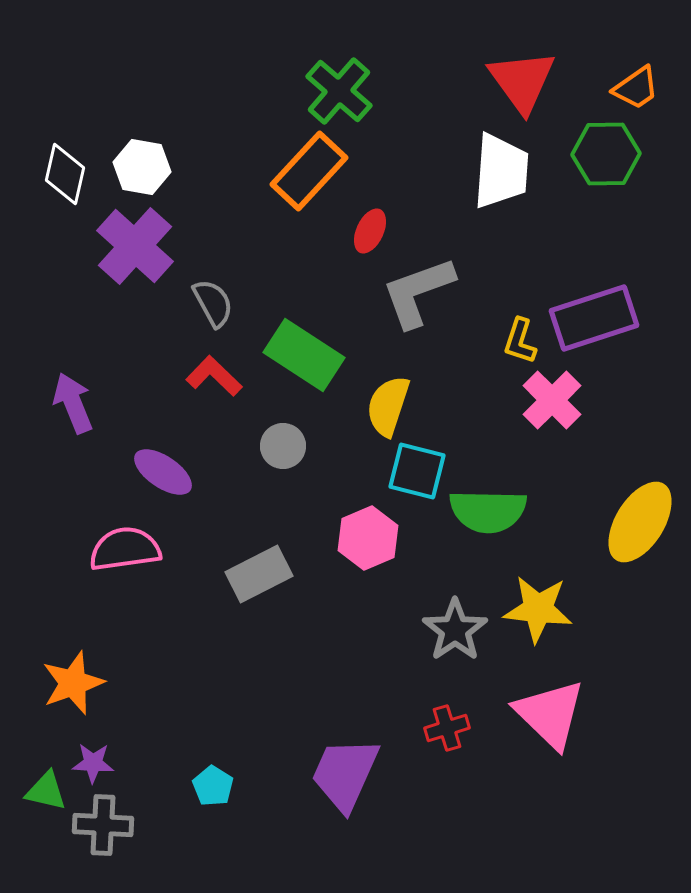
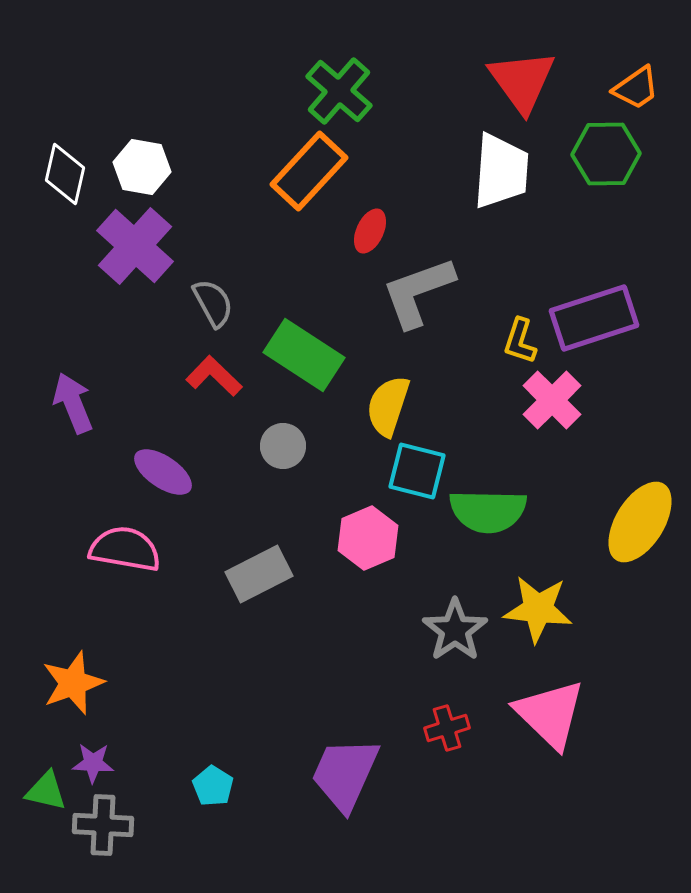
pink semicircle: rotated 18 degrees clockwise
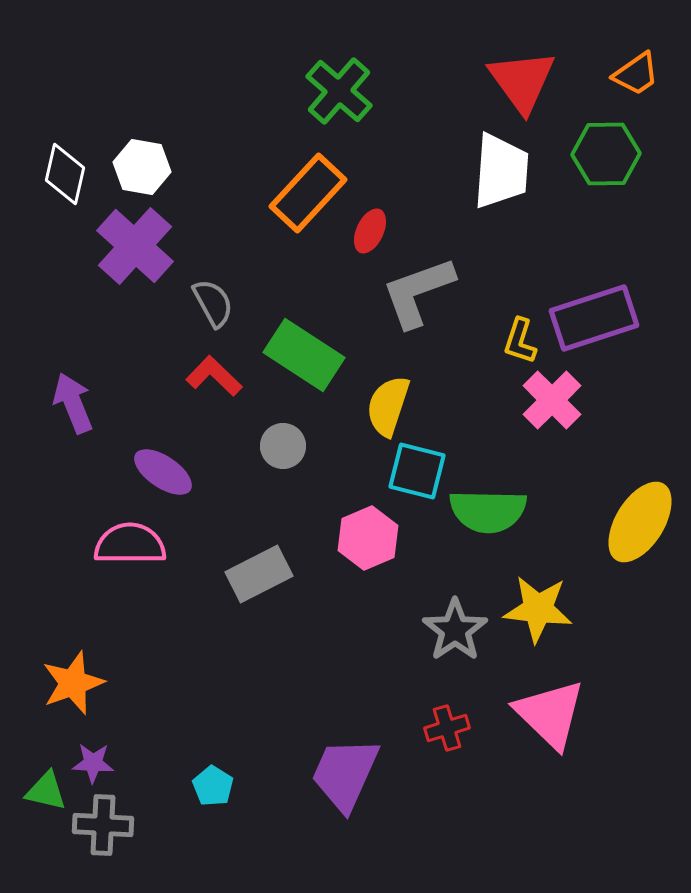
orange trapezoid: moved 14 px up
orange rectangle: moved 1 px left, 22 px down
pink semicircle: moved 5 px right, 5 px up; rotated 10 degrees counterclockwise
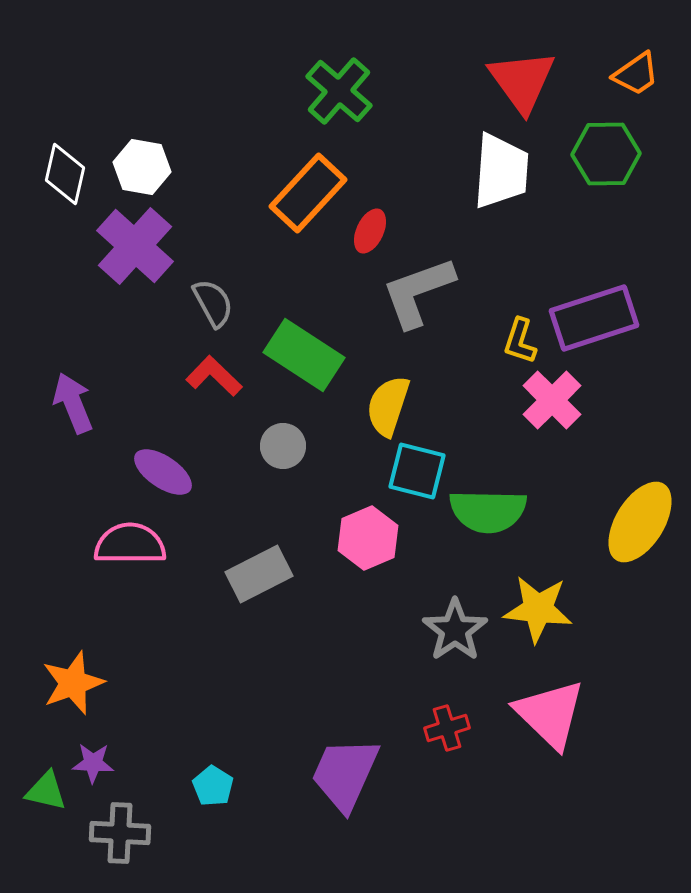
gray cross: moved 17 px right, 8 px down
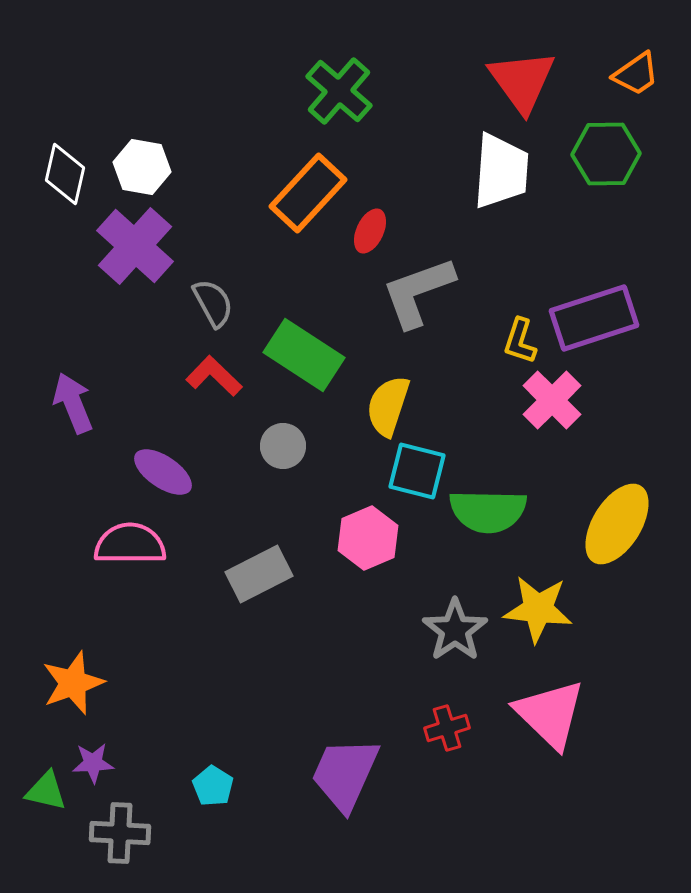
yellow ellipse: moved 23 px left, 2 px down
purple star: rotated 6 degrees counterclockwise
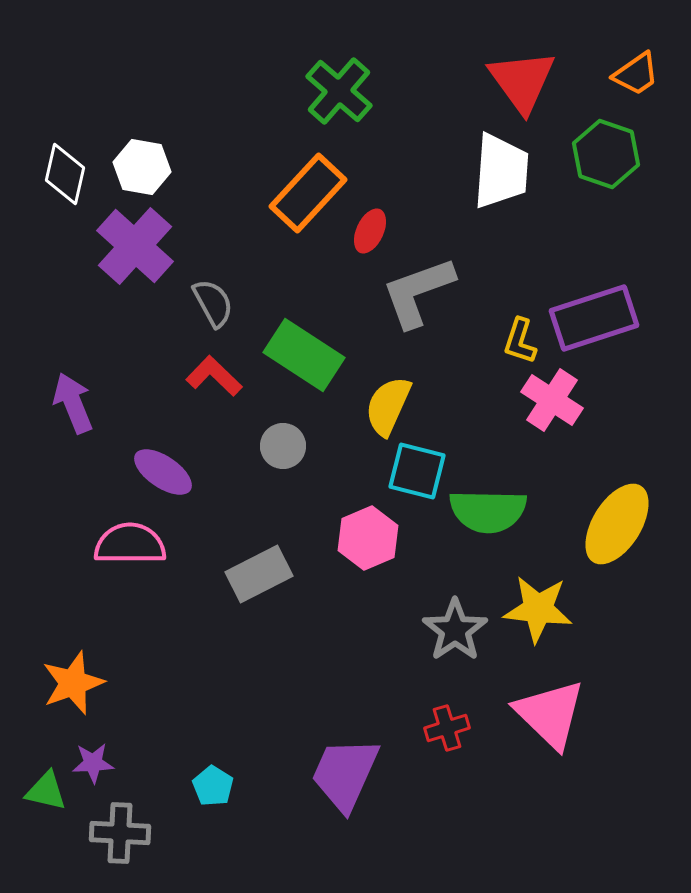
green hexagon: rotated 20 degrees clockwise
pink cross: rotated 12 degrees counterclockwise
yellow semicircle: rotated 6 degrees clockwise
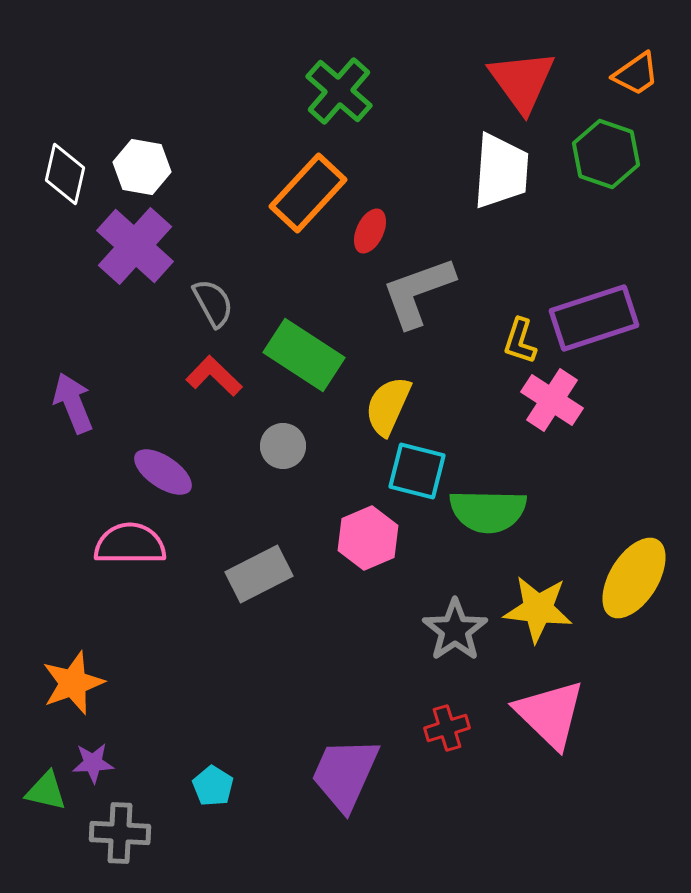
yellow ellipse: moved 17 px right, 54 px down
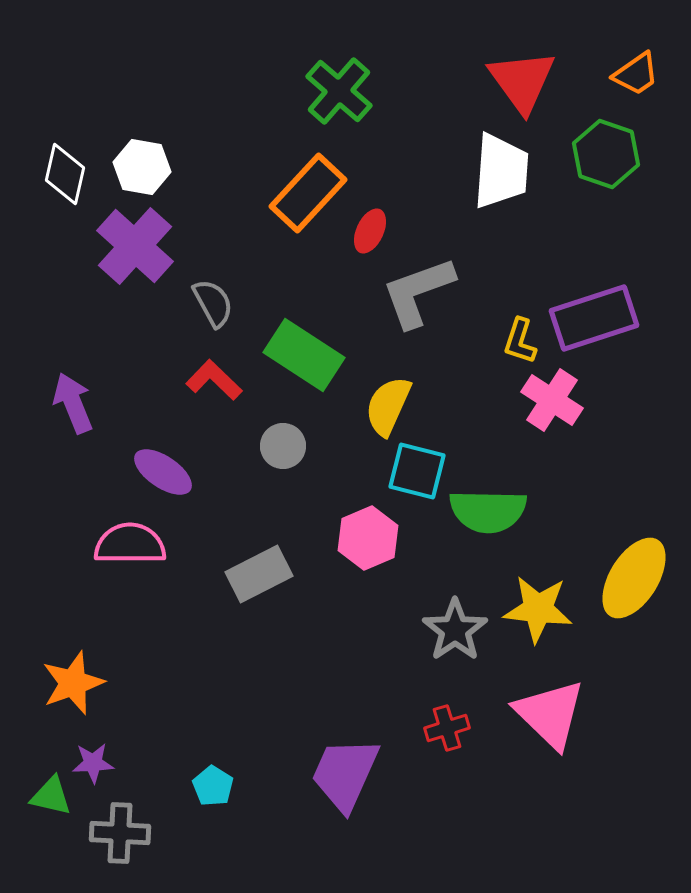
red L-shape: moved 4 px down
green triangle: moved 5 px right, 5 px down
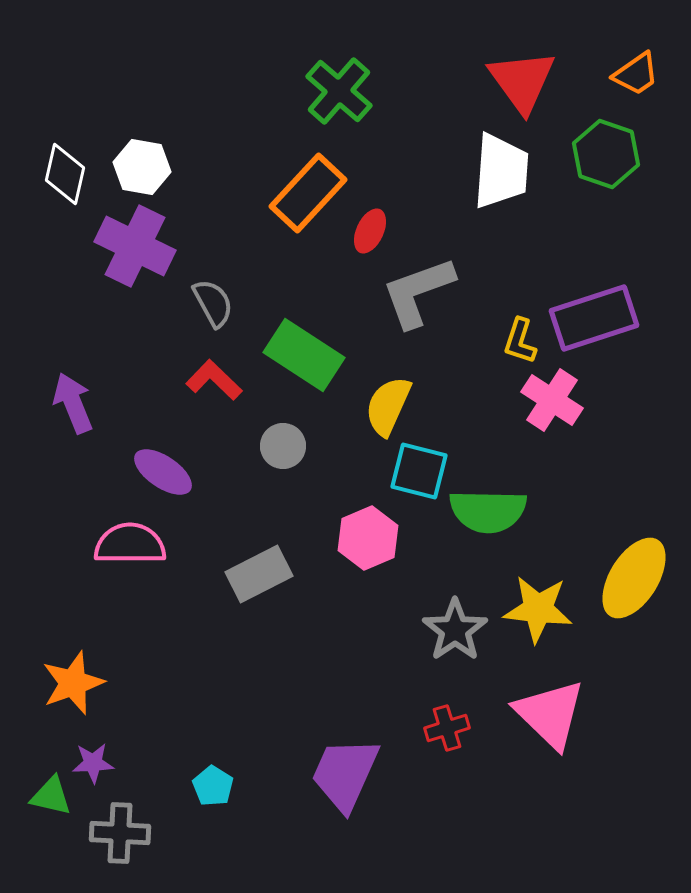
purple cross: rotated 16 degrees counterclockwise
cyan square: moved 2 px right
